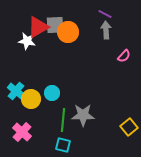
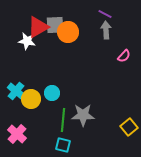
pink cross: moved 5 px left, 2 px down
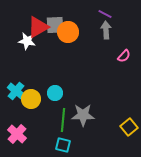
cyan circle: moved 3 px right
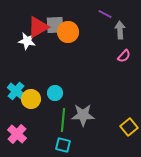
gray arrow: moved 14 px right
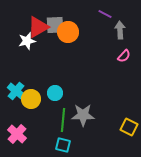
white star: rotated 24 degrees counterclockwise
yellow square: rotated 24 degrees counterclockwise
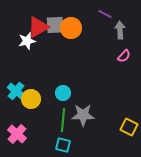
orange circle: moved 3 px right, 4 px up
cyan circle: moved 8 px right
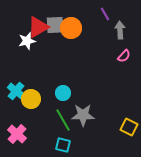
purple line: rotated 32 degrees clockwise
green line: rotated 35 degrees counterclockwise
